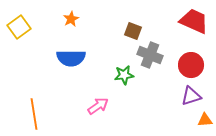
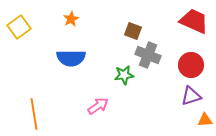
gray cross: moved 2 px left
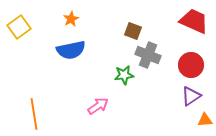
blue semicircle: moved 8 px up; rotated 12 degrees counterclockwise
purple triangle: rotated 15 degrees counterclockwise
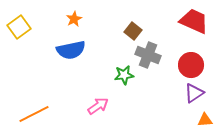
orange star: moved 3 px right
brown square: rotated 18 degrees clockwise
purple triangle: moved 3 px right, 3 px up
orange line: rotated 72 degrees clockwise
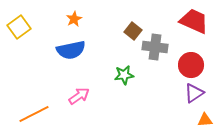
gray cross: moved 7 px right, 8 px up; rotated 15 degrees counterclockwise
pink arrow: moved 19 px left, 10 px up
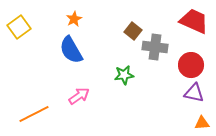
blue semicircle: rotated 72 degrees clockwise
purple triangle: rotated 45 degrees clockwise
orange triangle: moved 3 px left, 3 px down
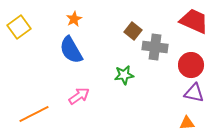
orange triangle: moved 15 px left
